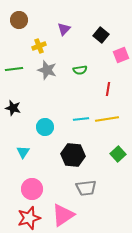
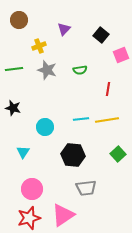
yellow line: moved 1 px down
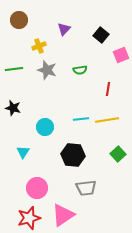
pink circle: moved 5 px right, 1 px up
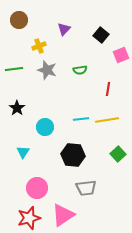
black star: moved 4 px right; rotated 21 degrees clockwise
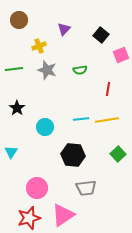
cyan triangle: moved 12 px left
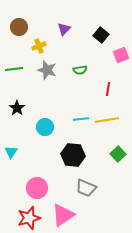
brown circle: moved 7 px down
gray trapezoid: rotated 30 degrees clockwise
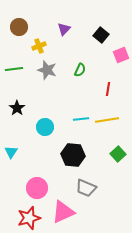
green semicircle: rotated 56 degrees counterclockwise
pink triangle: moved 3 px up; rotated 10 degrees clockwise
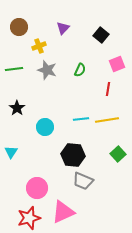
purple triangle: moved 1 px left, 1 px up
pink square: moved 4 px left, 9 px down
gray trapezoid: moved 3 px left, 7 px up
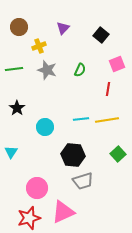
gray trapezoid: rotated 40 degrees counterclockwise
